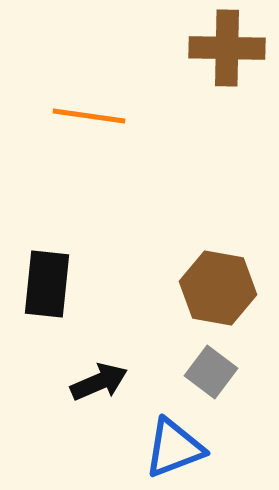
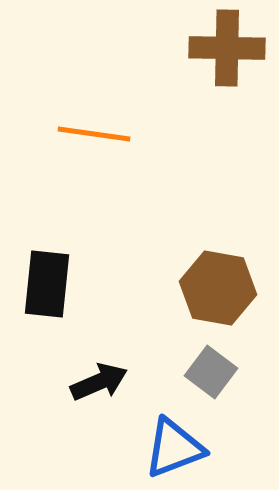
orange line: moved 5 px right, 18 px down
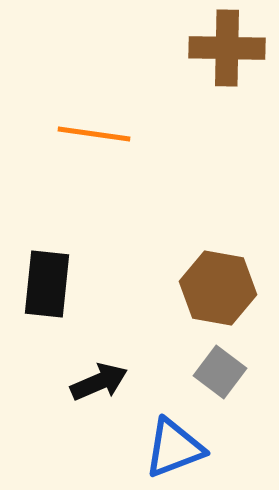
gray square: moved 9 px right
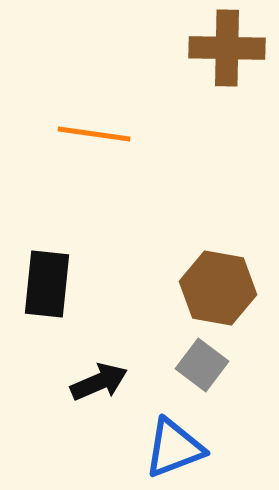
gray square: moved 18 px left, 7 px up
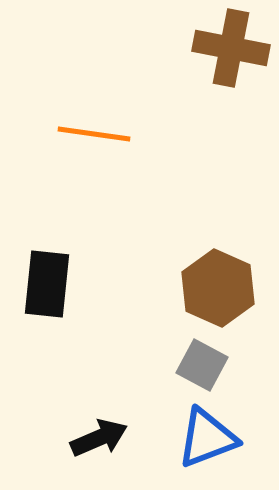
brown cross: moved 4 px right; rotated 10 degrees clockwise
brown hexagon: rotated 14 degrees clockwise
gray square: rotated 9 degrees counterclockwise
black arrow: moved 56 px down
blue triangle: moved 33 px right, 10 px up
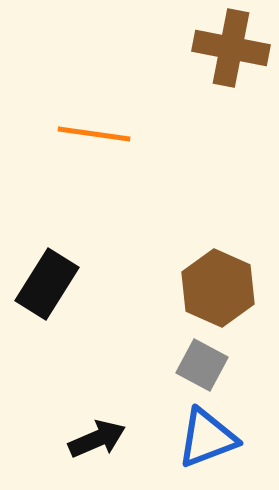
black rectangle: rotated 26 degrees clockwise
black arrow: moved 2 px left, 1 px down
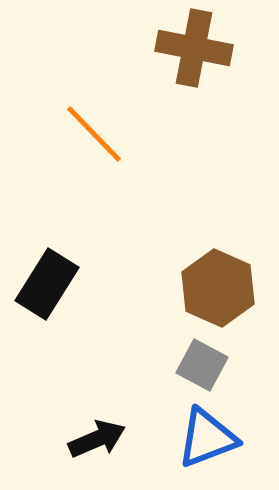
brown cross: moved 37 px left
orange line: rotated 38 degrees clockwise
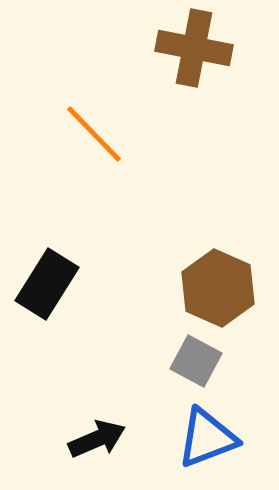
gray square: moved 6 px left, 4 px up
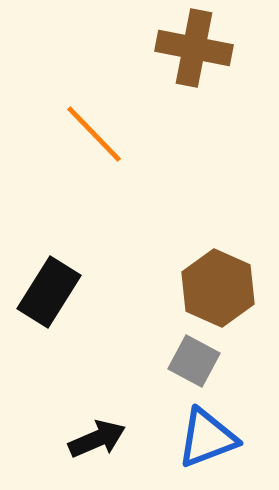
black rectangle: moved 2 px right, 8 px down
gray square: moved 2 px left
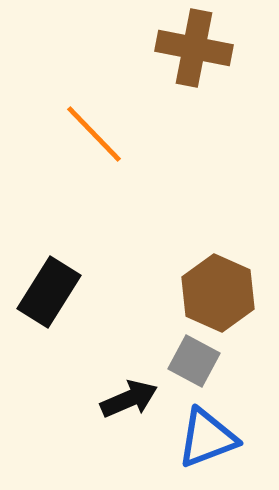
brown hexagon: moved 5 px down
black arrow: moved 32 px right, 40 px up
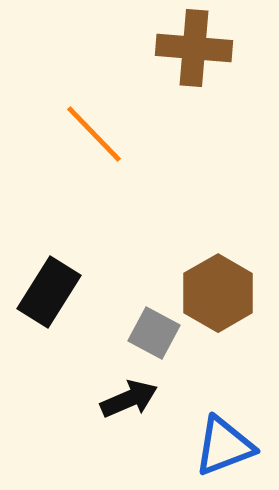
brown cross: rotated 6 degrees counterclockwise
brown hexagon: rotated 6 degrees clockwise
gray square: moved 40 px left, 28 px up
blue triangle: moved 17 px right, 8 px down
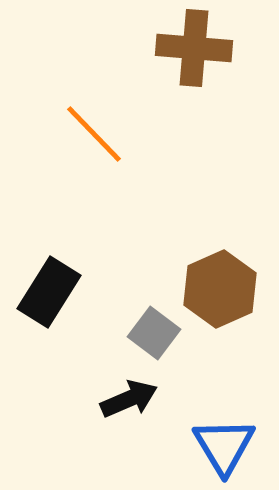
brown hexagon: moved 2 px right, 4 px up; rotated 6 degrees clockwise
gray square: rotated 9 degrees clockwise
blue triangle: rotated 40 degrees counterclockwise
